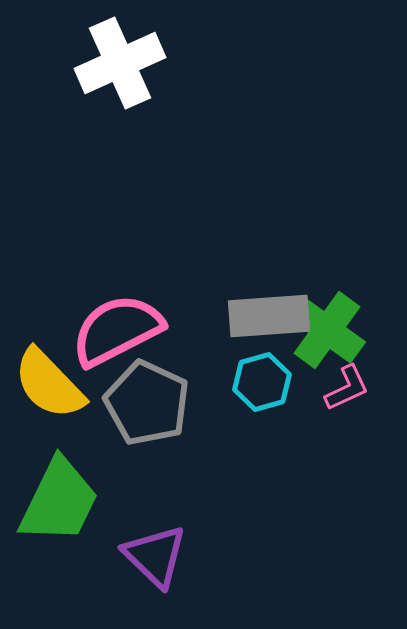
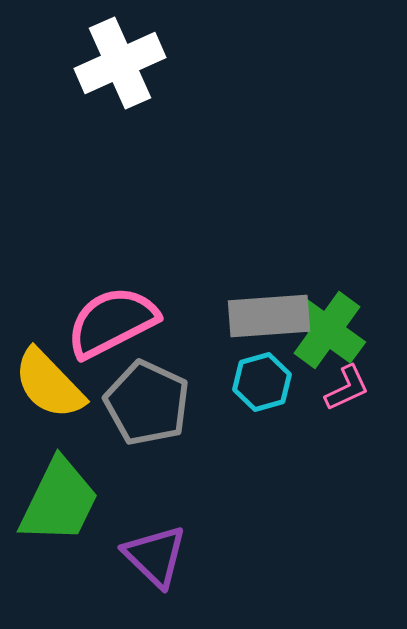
pink semicircle: moved 5 px left, 8 px up
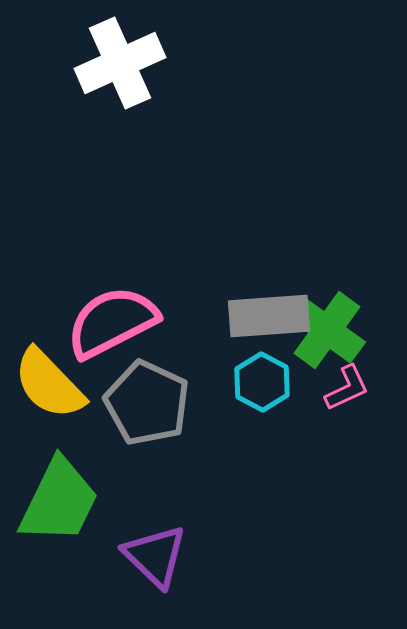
cyan hexagon: rotated 16 degrees counterclockwise
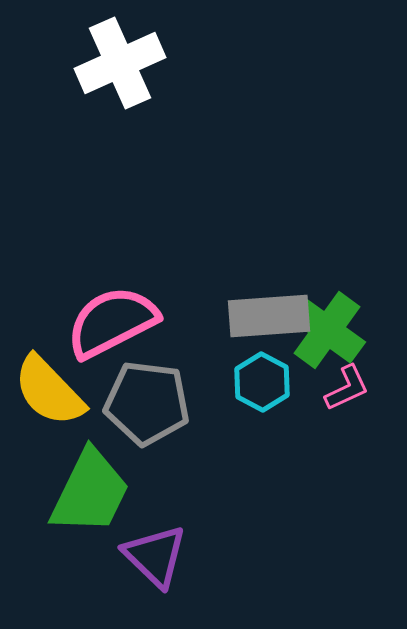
yellow semicircle: moved 7 px down
gray pentagon: rotated 18 degrees counterclockwise
green trapezoid: moved 31 px right, 9 px up
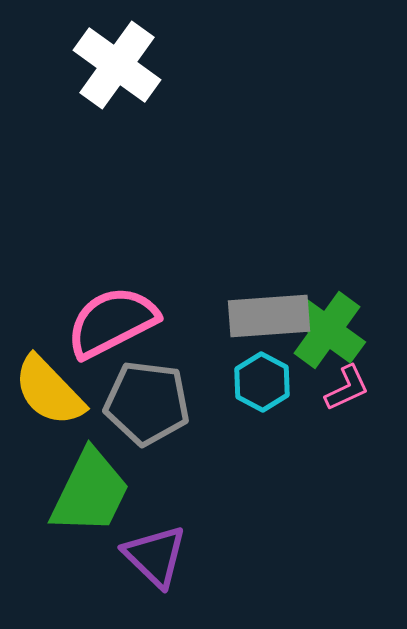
white cross: moved 3 px left, 2 px down; rotated 30 degrees counterclockwise
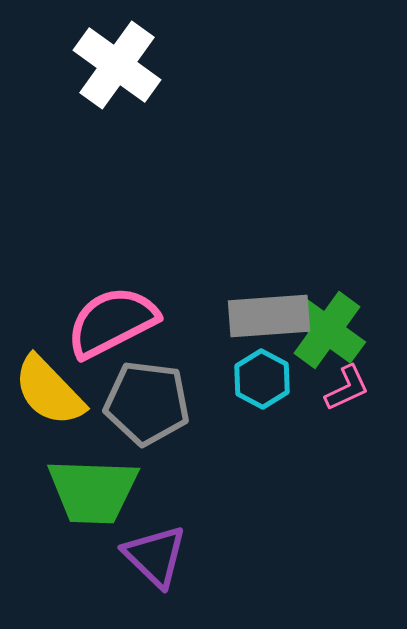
cyan hexagon: moved 3 px up
green trapezoid: moved 3 px right, 1 px up; rotated 66 degrees clockwise
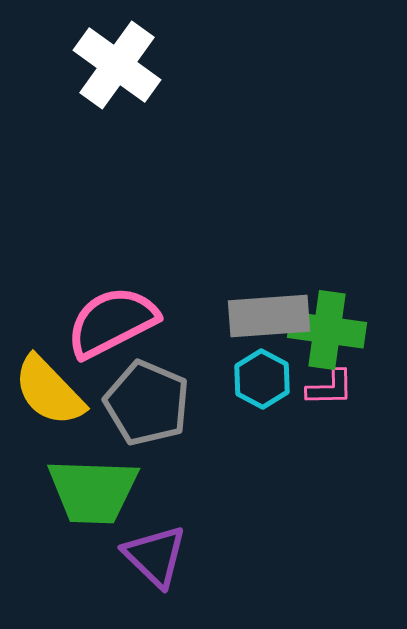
green cross: rotated 28 degrees counterclockwise
pink L-shape: moved 17 px left; rotated 24 degrees clockwise
gray pentagon: rotated 16 degrees clockwise
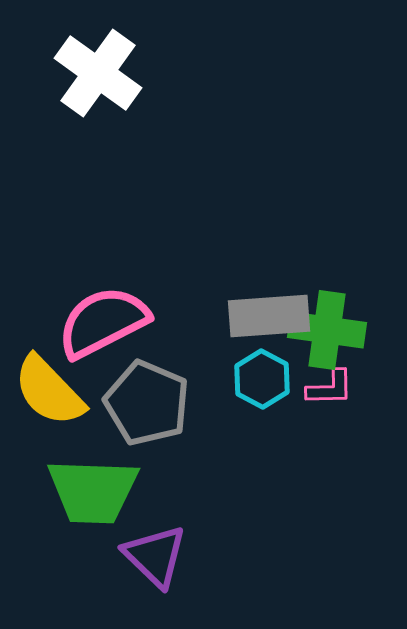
white cross: moved 19 px left, 8 px down
pink semicircle: moved 9 px left
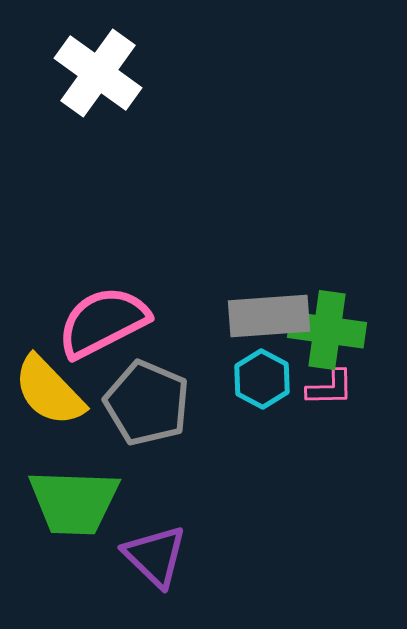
green trapezoid: moved 19 px left, 11 px down
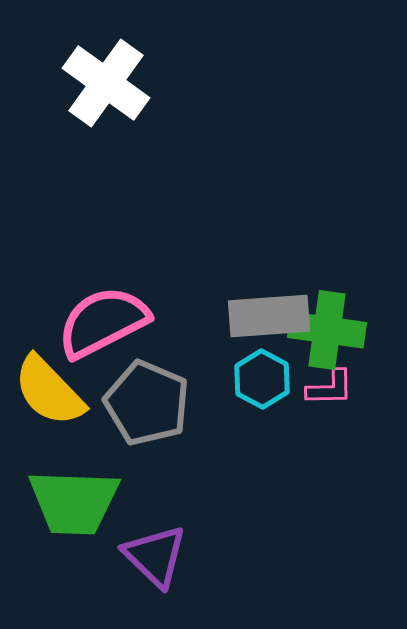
white cross: moved 8 px right, 10 px down
